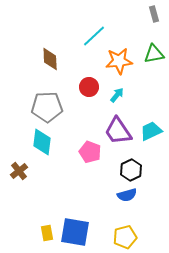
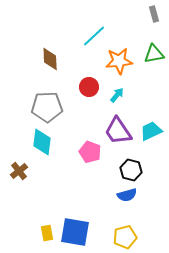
black hexagon: rotated 20 degrees counterclockwise
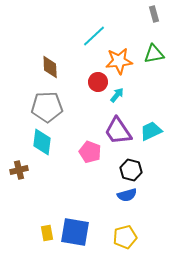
brown diamond: moved 8 px down
red circle: moved 9 px right, 5 px up
brown cross: moved 1 px up; rotated 24 degrees clockwise
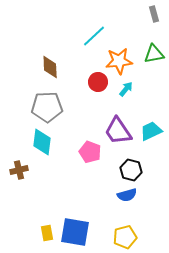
cyan arrow: moved 9 px right, 6 px up
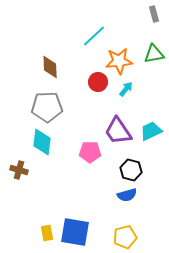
pink pentagon: rotated 20 degrees counterclockwise
brown cross: rotated 30 degrees clockwise
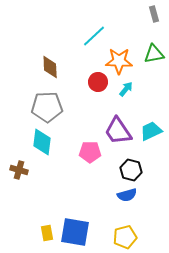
orange star: rotated 8 degrees clockwise
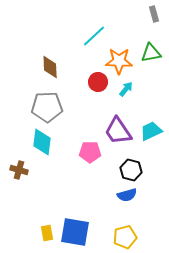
green triangle: moved 3 px left, 1 px up
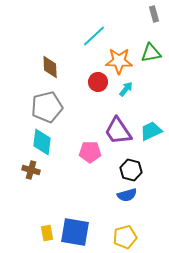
gray pentagon: rotated 12 degrees counterclockwise
brown cross: moved 12 px right
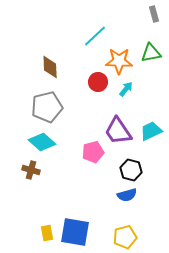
cyan line: moved 1 px right
cyan diamond: rotated 56 degrees counterclockwise
pink pentagon: moved 3 px right; rotated 15 degrees counterclockwise
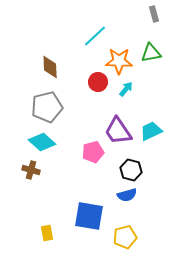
blue square: moved 14 px right, 16 px up
